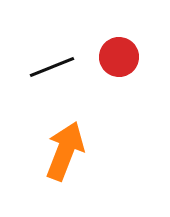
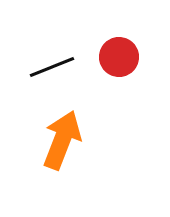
orange arrow: moved 3 px left, 11 px up
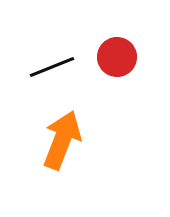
red circle: moved 2 px left
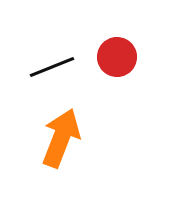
orange arrow: moved 1 px left, 2 px up
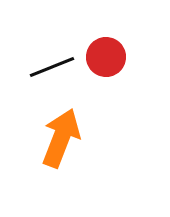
red circle: moved 11 px left
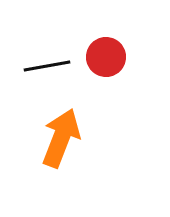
black line: moved 5 px left, 1 px up; rotated 12 degrees clockwise
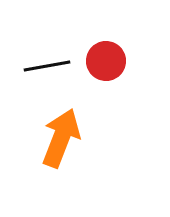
red circle: moved 4 px down
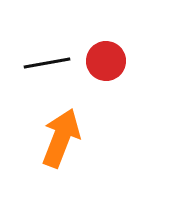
black line: moved 3 px up
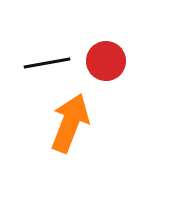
orange arrow: moved 9 px right, 15 px up
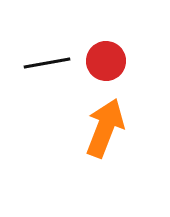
orange arrow: moved 35 px right, 5 px down
